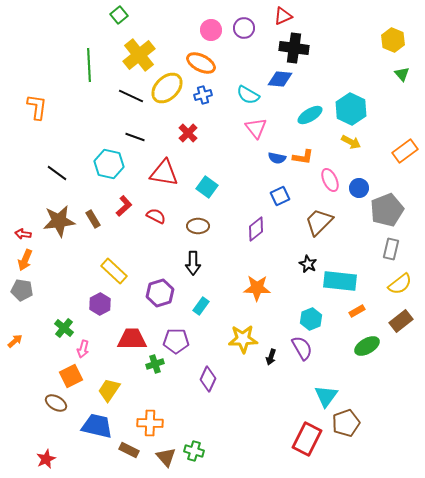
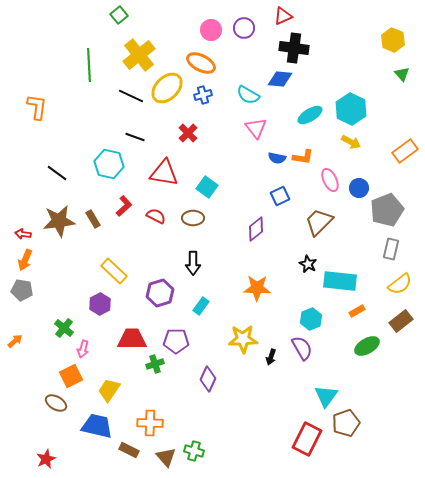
brown ellipse at (198, 226): moved 5 px left, 8 px up
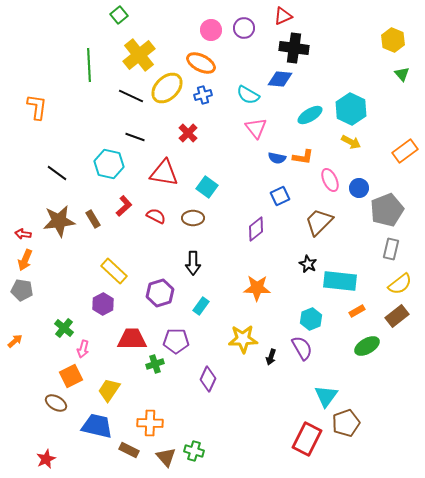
purple hexagon at (100, 304): moved 3 px right
brown rectangle at (401, 321): moved 4 px left, 5 px up
